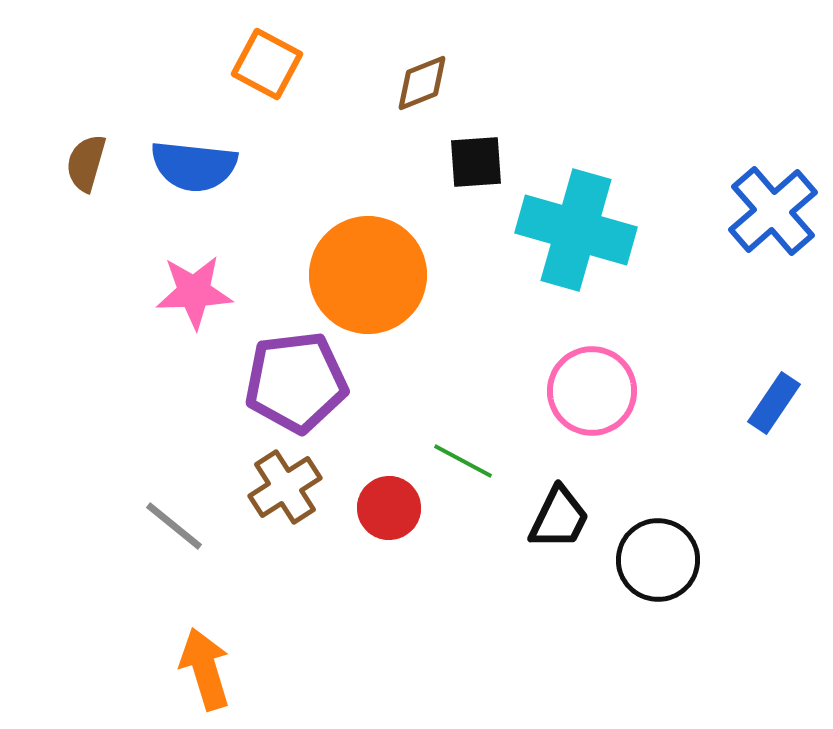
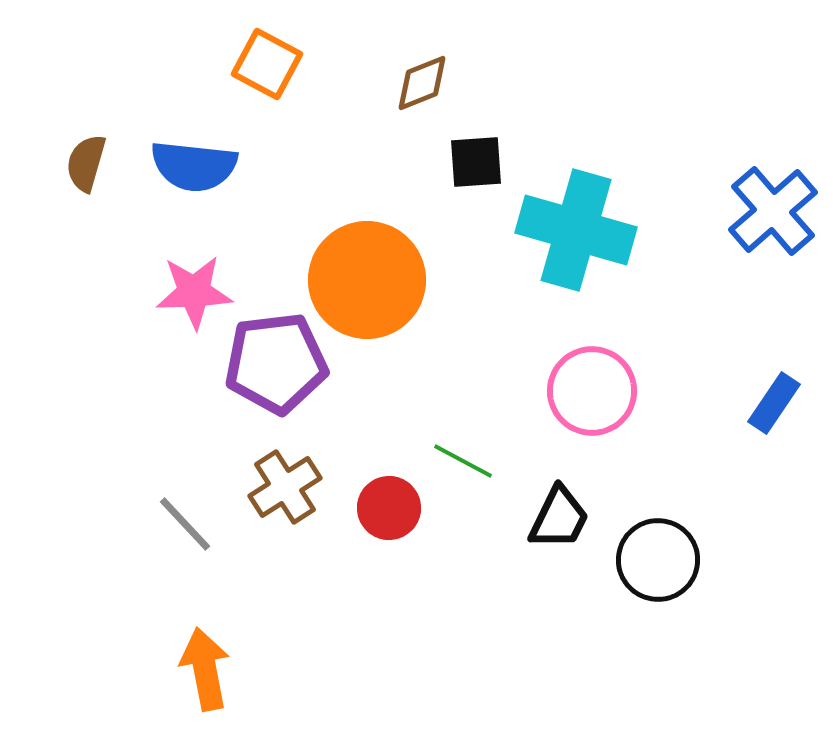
orange circle: moved 1 px left, 5 px down
purple pentagon: moved 20 px left, 19 px up
gray line: moved 11 px right, 2 px up; rotated 8 degrees clockwise
orange arrow: rotated 6 degrees clockwise
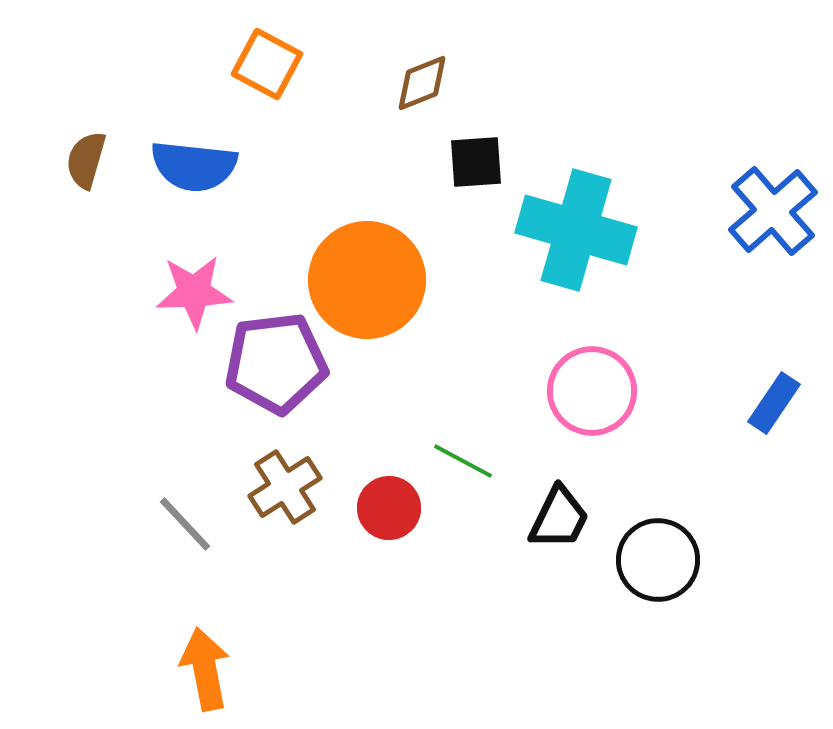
brown semicircle: moved 3 px up
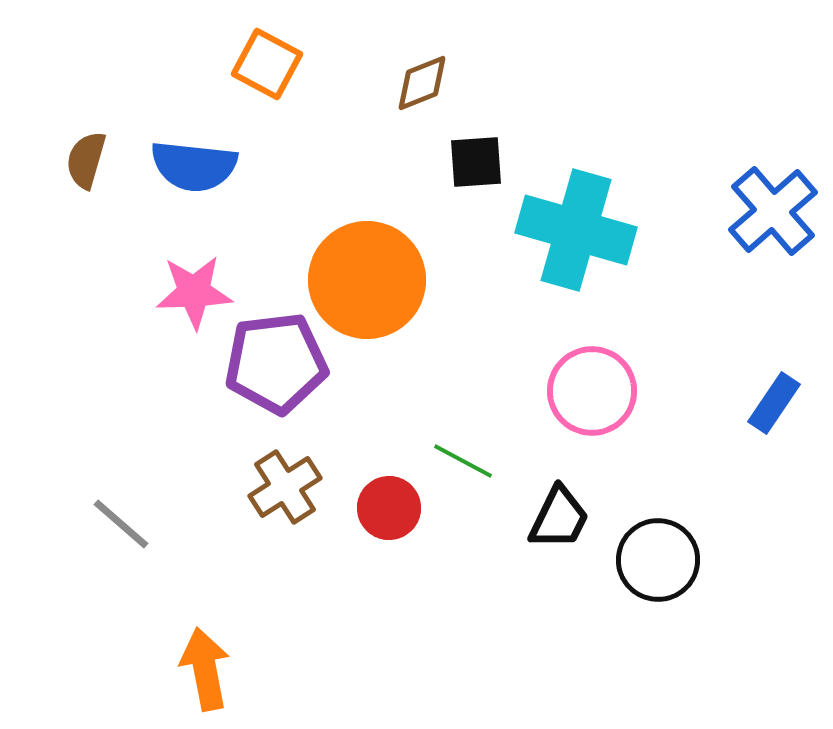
gray line: moved 64 px left; rotated 6 degrees counterclockwise
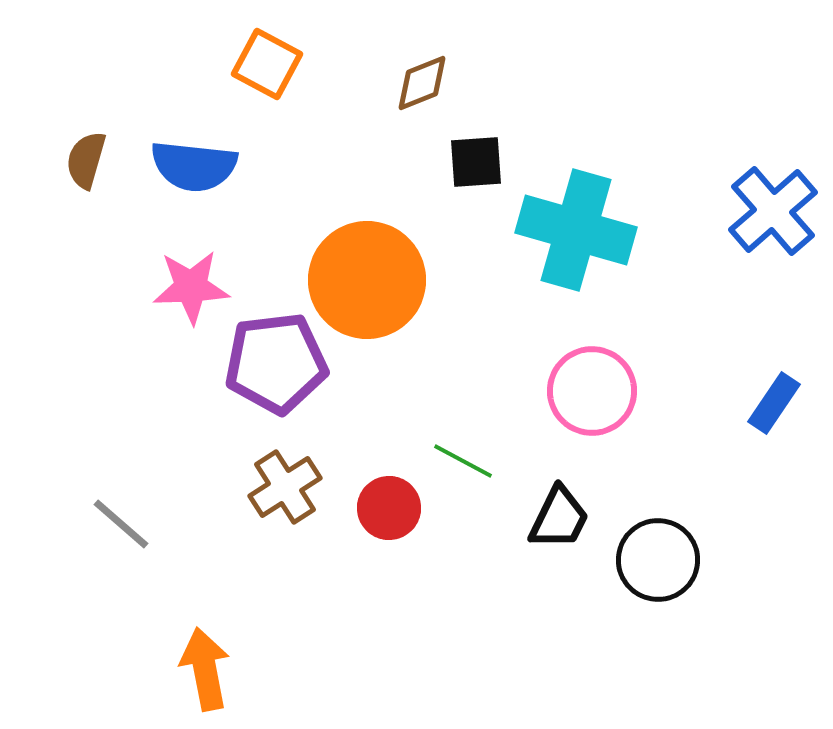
pink star: moved 3 px left, 5 px up
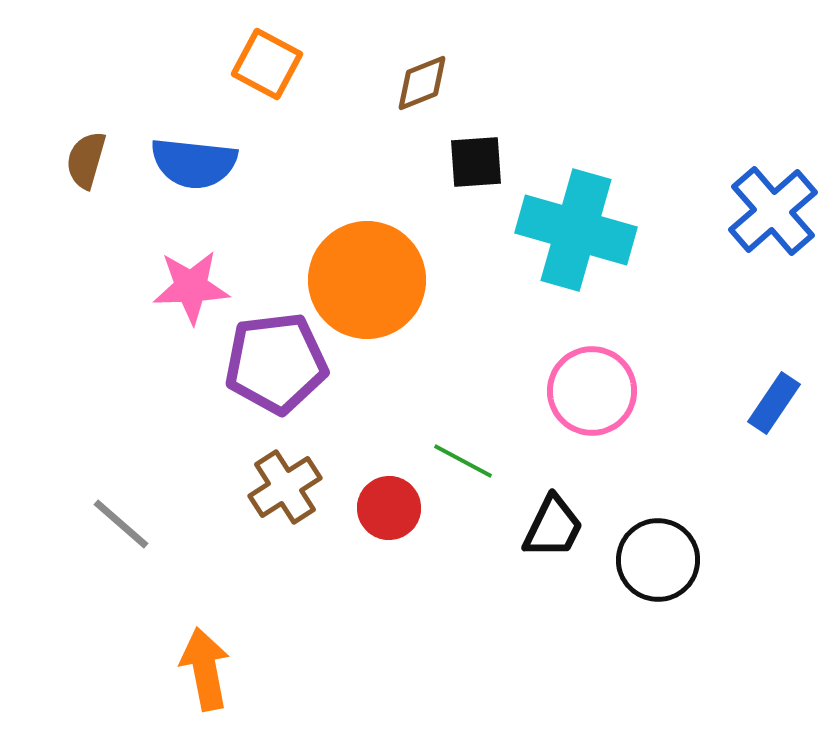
blue semicircle: moved 3 px up
black trapezoid: moved 6 px left, 9 px down
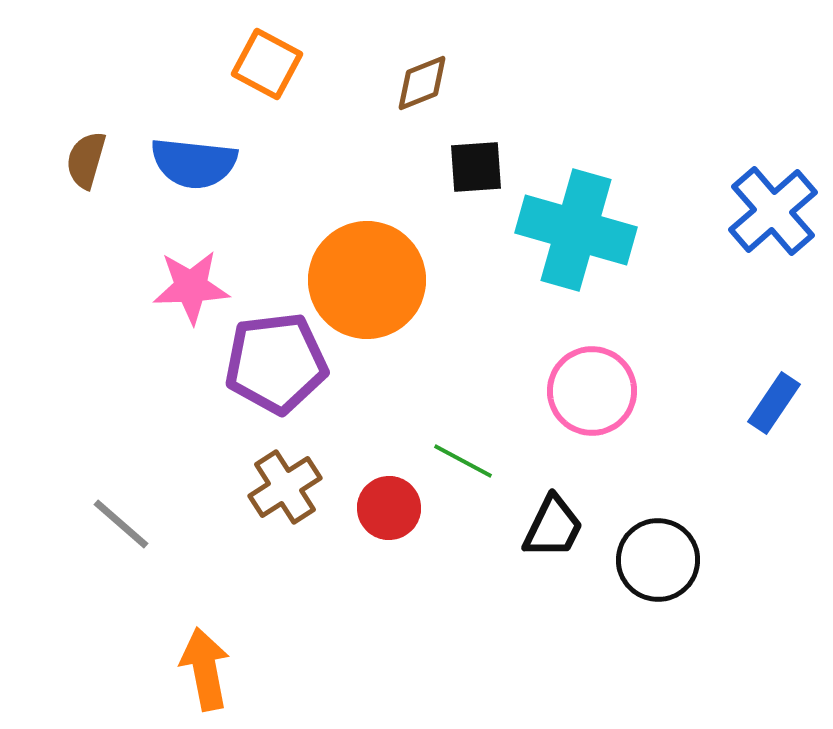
black square: moved 5 px down
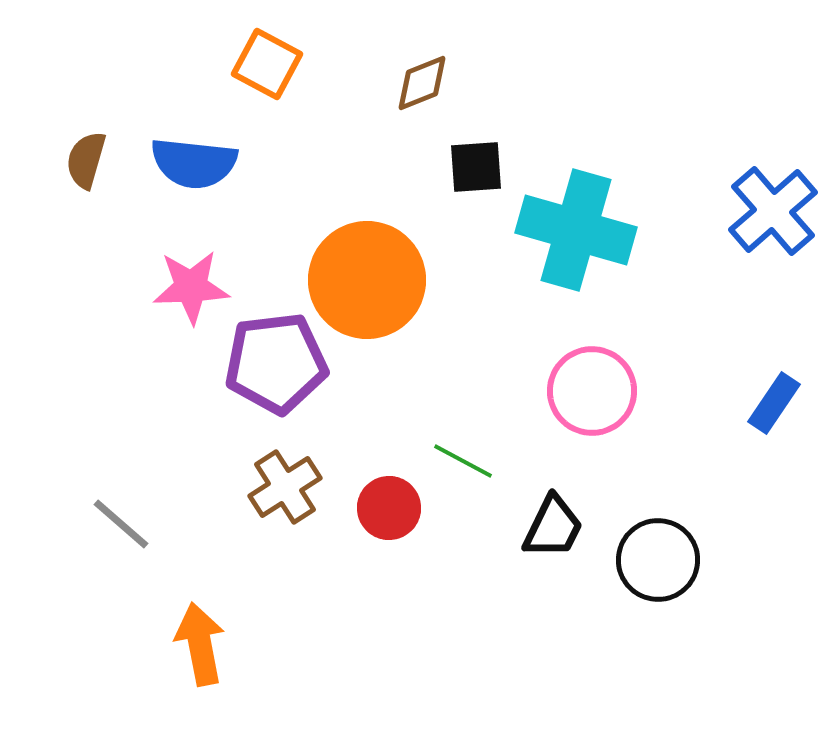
orange arrow: moved 5 px left, 25 px up
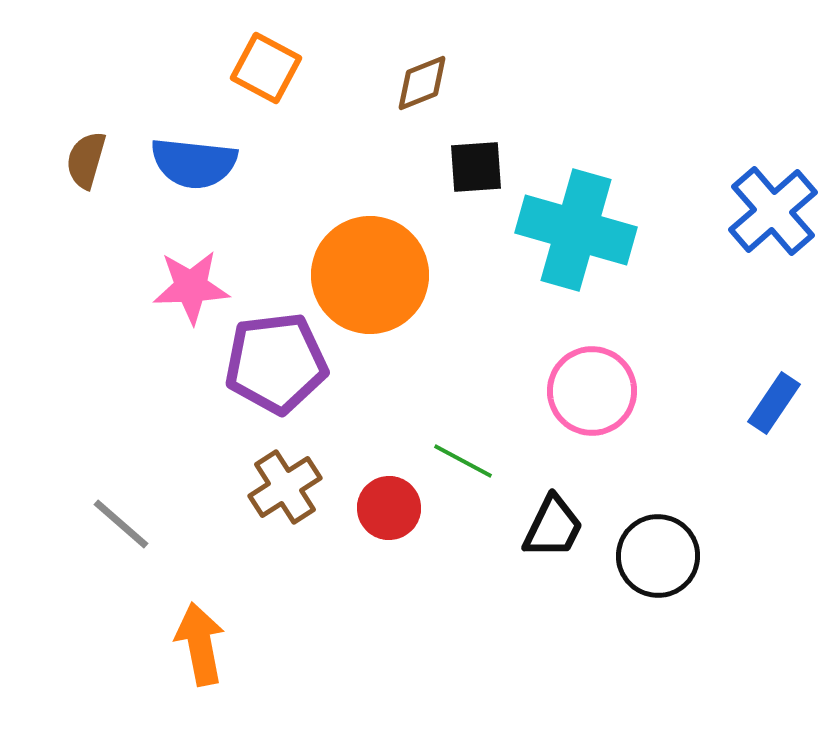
orange square: moved 1 px left, 4 px down
orange circle: moved 3 px right, 5 px up
black circle: moved 4 px up
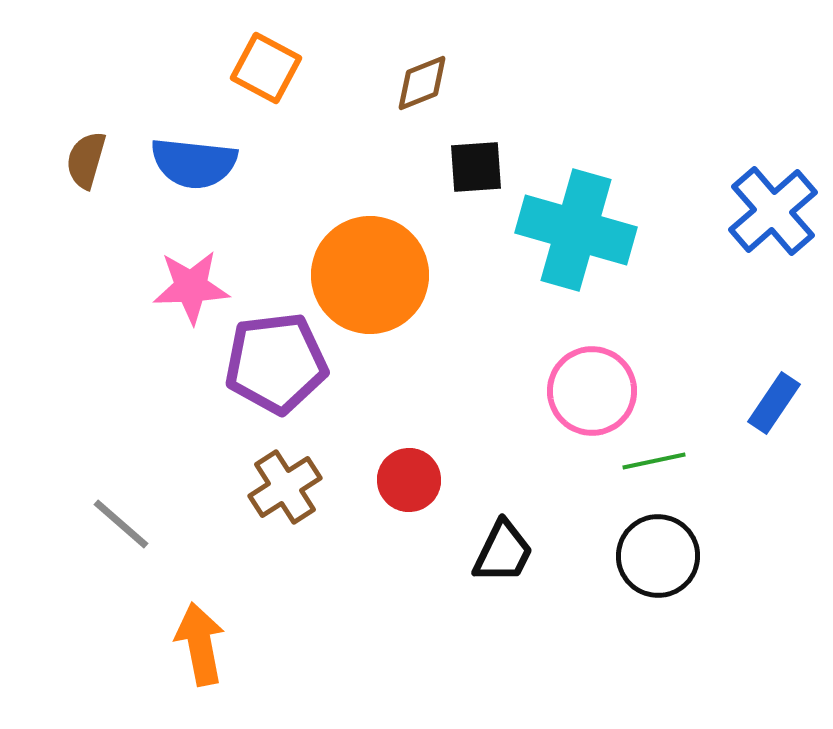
green line: moved 191 px right; rotated 40 degrees counterclockwise
red circle: moved 20 px right, 28 px up
black trapezoid: moved 50 px left, 25 px down
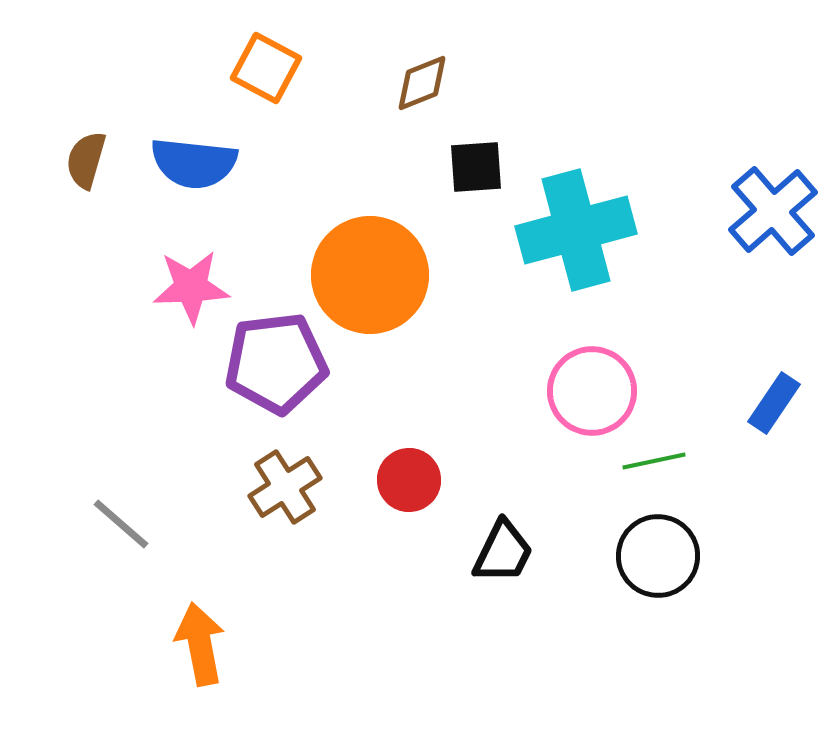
cyan cross: rotated 31 degrees counterclockwise
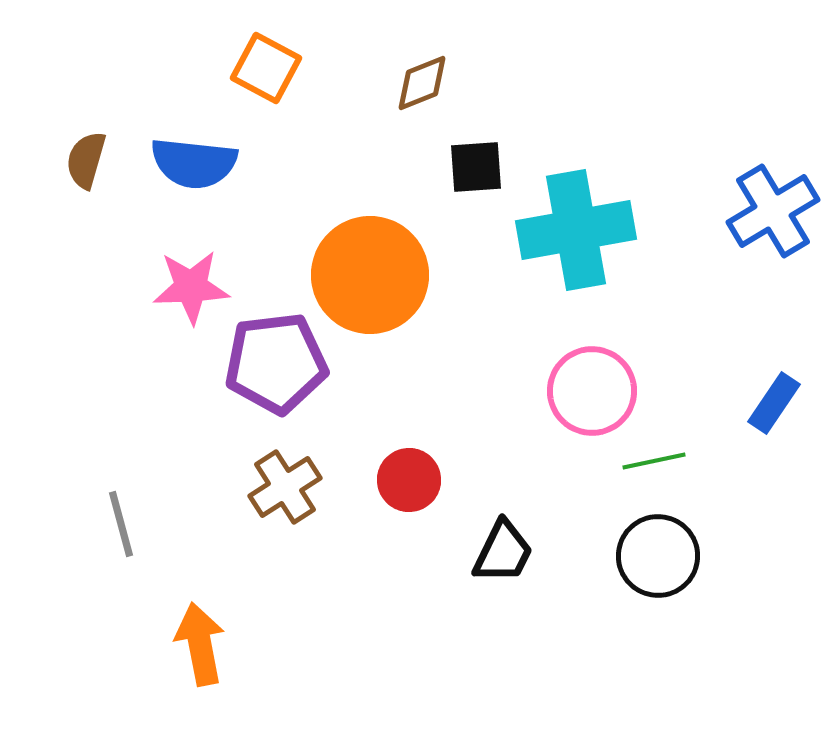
blue cross: rotated 10 degrees clockwise
cyan cross: rotated 5 degrees clockwise
gray line: rotated 34 degrees clockwise
